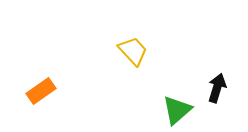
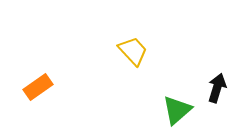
orange rectangle: moved 3 px left, 4 px up
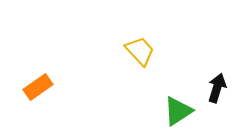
yellow trapezoid: moved 7 px right
green triangle: moved 1 px right, 1 px down; rotated 8 degrees clockwise
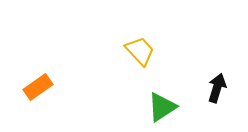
green triangle: moved 16 px left, 4 px up
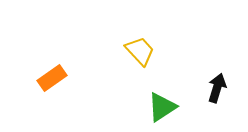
orange rectangle: moved 14 px right, 9 px up
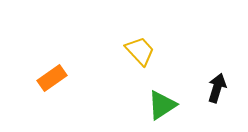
green triangle: moved 2 px up
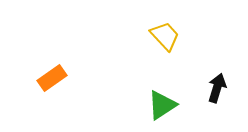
yellow trapezoid: moved 25 px right, 15 px up
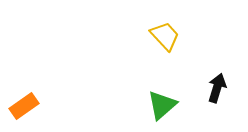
orange rectangle: moved 28 px left, 28 px down
green triangle: rotated 8 degrees counterclockwise
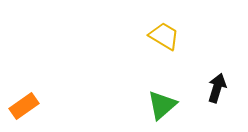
yellow trapezoid: moved 1 px left; rotated 16 degrees counterclockwise
